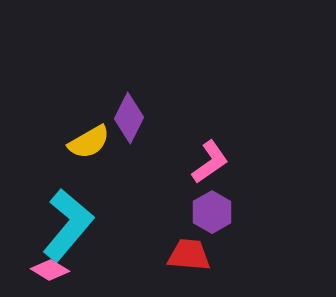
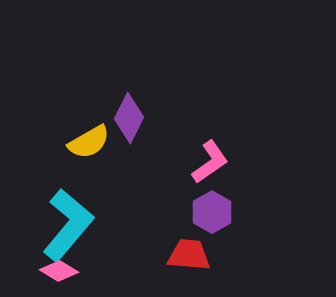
pink diamond: moved 9 px right, 1 px down
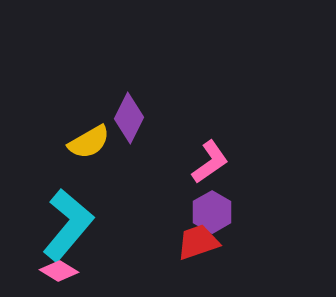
red trapezoid: moved 9 px right, 13 px up; rotated 24 degrees counterclockwise
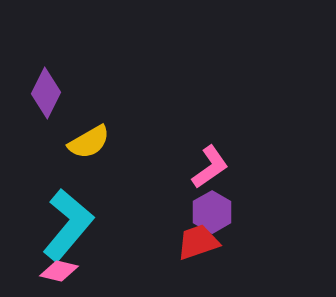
purple diamond: moved 83 px left, 25 px up
pink L-shape: moved 5 px down
pink diamond: rotated 18 degrees counterclockwise
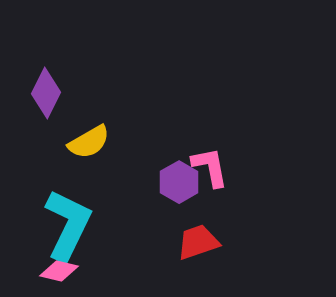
pink L-shape: rotated 66 degrees counterclockwise
purple hexagon: moved 33 px left, 30 px up
cyan L-shape: rotated 14 degrees counterclockwise
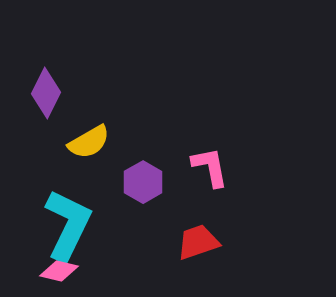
purple hexagon: moved 36 px left
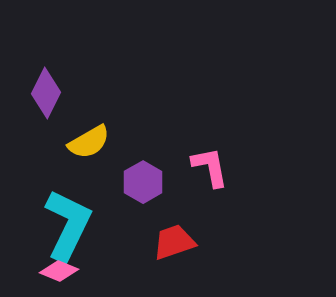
red trapezoid: moved 24 px left
pink diamond: rotated 9 degrees clockwise
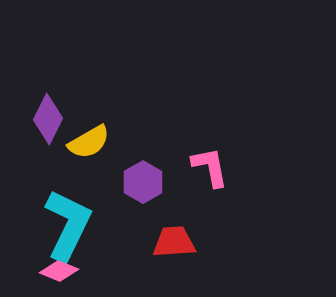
purple diamond: moved 2 px right, 26 px down
red trapezoid: rotated 15 degrees clockwise
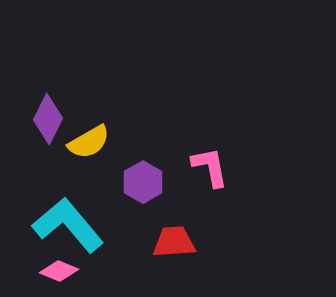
cyan L-shape: rotated 66 degrees counterclockwise
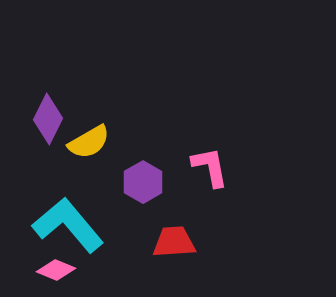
pink diamond: moved 3 px left, 1 px up
